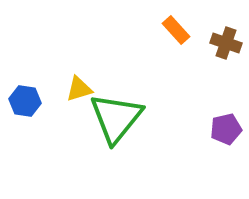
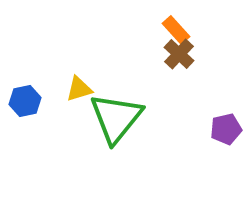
brown cross: moved 47 px left, 11 px down; rotated 24 degrees clockwise
blue hexagon: rotated 20 degrees counterclockwise
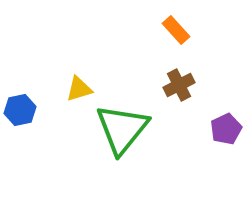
brown cross: moved 31 px down; rotated 20 degrees clockwise
blue hexagon: moved 5 px left, 9 px down
green triangle: moved 6 px right, 11 px down
purple pentagon: rotated 12 degrees counterclockwise
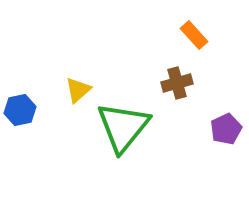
orange rectangle: moved 18 px right, 5 px down
brown cross: moved 2 px left, 2 px up; rotated 12 degrees clockwise
yellow triangle: moved 1 px left, 1 px down; rotated 24 degrees counterclockwise
green triangle: moved 1 px right, 2 px up
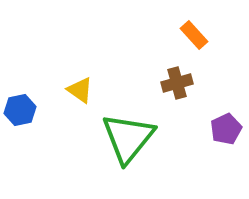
yellow triangle: moved 2 px right; rotated 44 degrees counterclockwise
green triangle: moved 5 px right, 11 px down
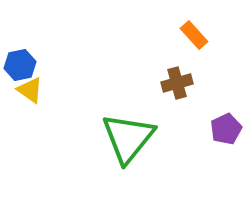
yellow triangle: moved 50 px left
blue hexagon: moved 45 px up
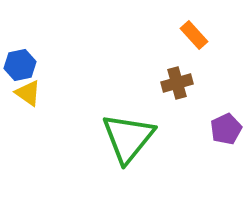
yellow triangle: moved 2 px left, 3 px down
